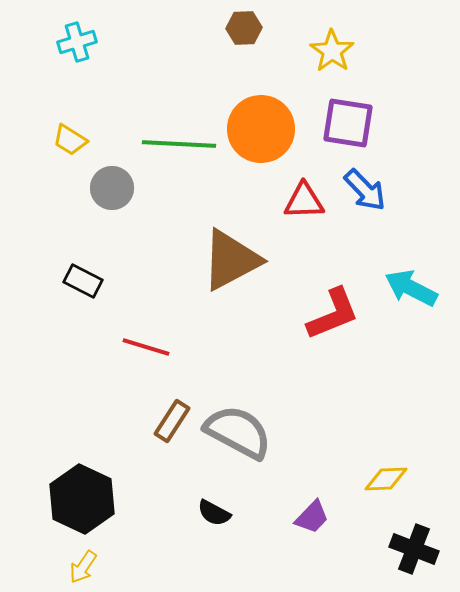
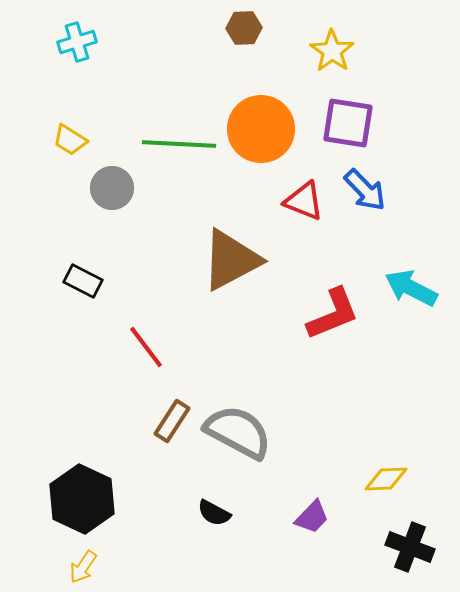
red triangle: rotated 24 degrees clockwise
red line: rotated 36 degrees clockwise
black cross: moved 4 px left, 2 px up
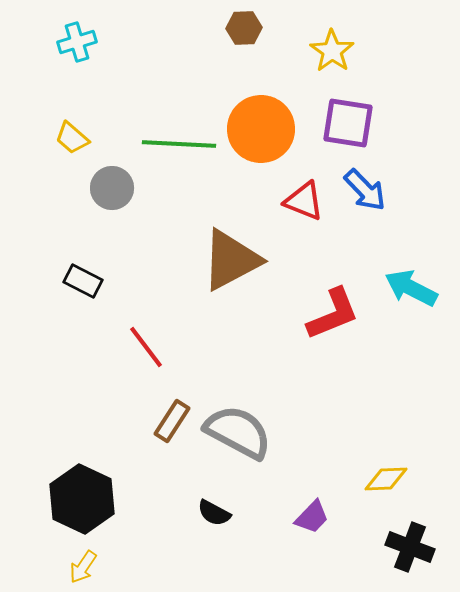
yellow trapezoid: moved 2 px right, 2 px up; rotated 9 degrees clockwise
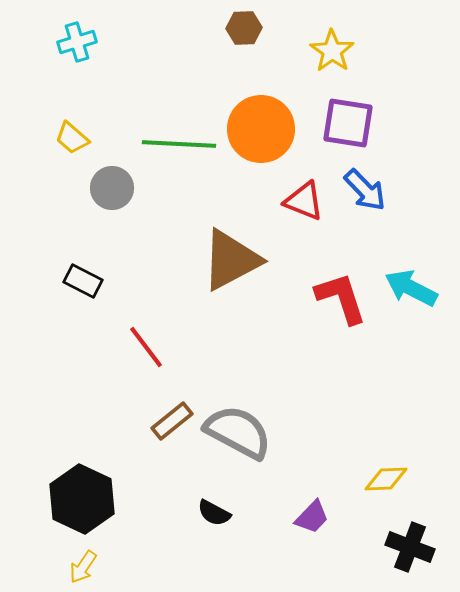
red L-shape: moved 8 px right, 16 px up; rotated 86 degrees counterclockwise
brown rectangle: rotated 18 degrees clockwise
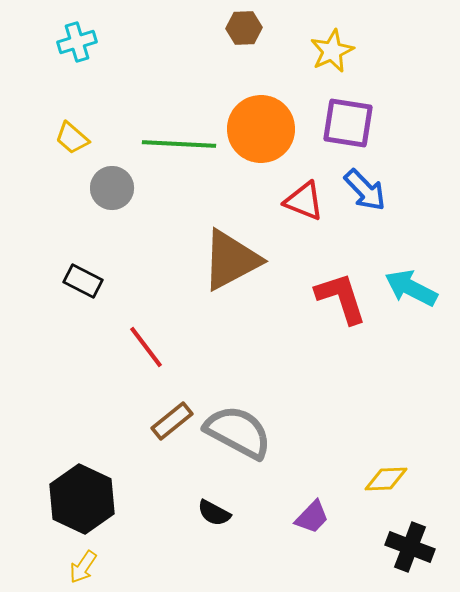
yellow star: rotated 12 degrees clockwise
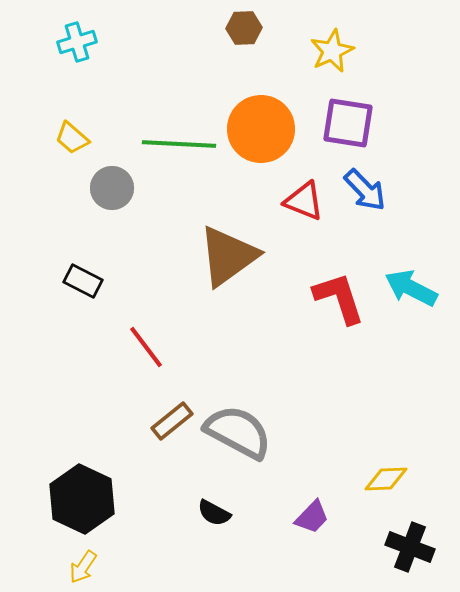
brown triangle: moved 3 px left, 4 px up; rotated 8 degrees counterclockwise
red L-shape: moved 2 px left
